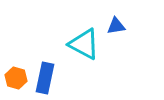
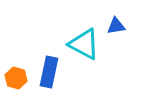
blue rectangle: moved 4 px right, 6 px up
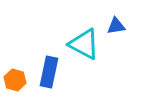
orange hexagon: moved 1 px left, 2 px down
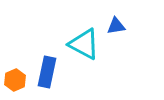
blue rectangle: moved 2 px left
orange hexagon: rotated 20 degrees clockwise
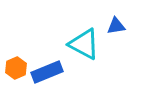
blue rectangle: rotated 56 degrees clockwise
orange hexagon: moved 1 px right, 12 px up
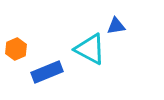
cyan triangle: moved 6 px right, 5 px down
orange hexagon: moved 19 px up
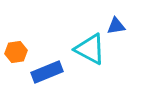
orange hexagon: moved 3 px down; rotated 15 degrees clockwise
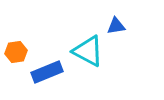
cyan triangle: moved 2 px left, 2 px down
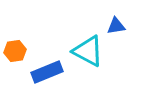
orange hexagon: moved 1 px left, 1 px up
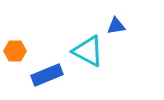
orange hexagon: rotated 10 degrees clockwise
blue rectangle: moved 3 px down
